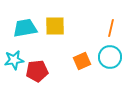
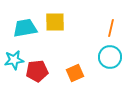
yellow square: moved 4 px up
orange square: moved 7 px left, 12 px down
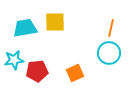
cyan circle: moved 1 px left, 4 px up
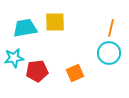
cyan star: moved 2 px up
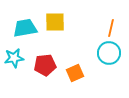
red pentagon: moved 8 px right, 6 px up
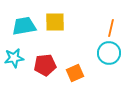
cyan trapezoid: moved 1 px left, 2 px up
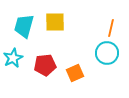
cyan trapezoid: rotated 65 degrees counterclockwise
cyan circle: moved 2 px left
cyan star: moved 1 px left; rotated 18 degrees counterclockwise
